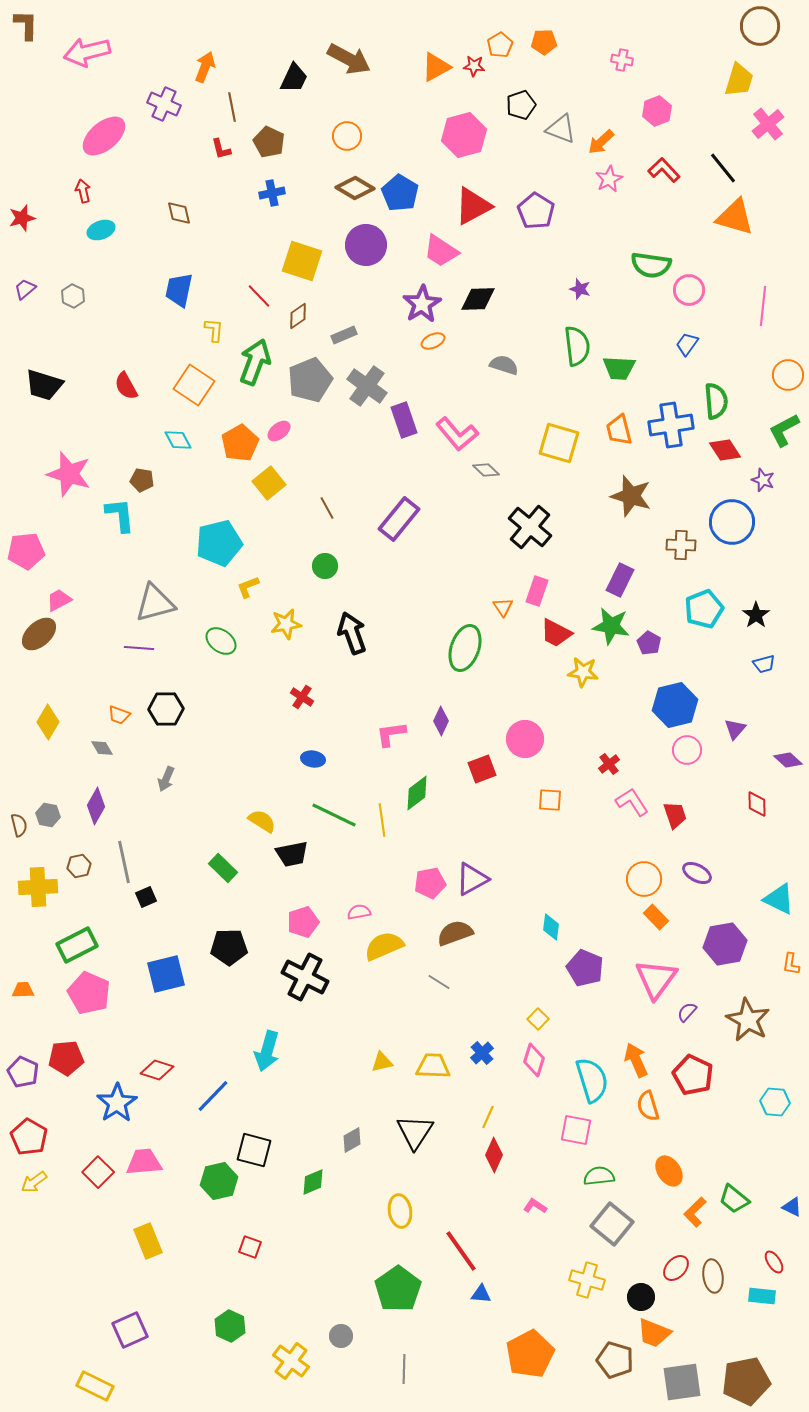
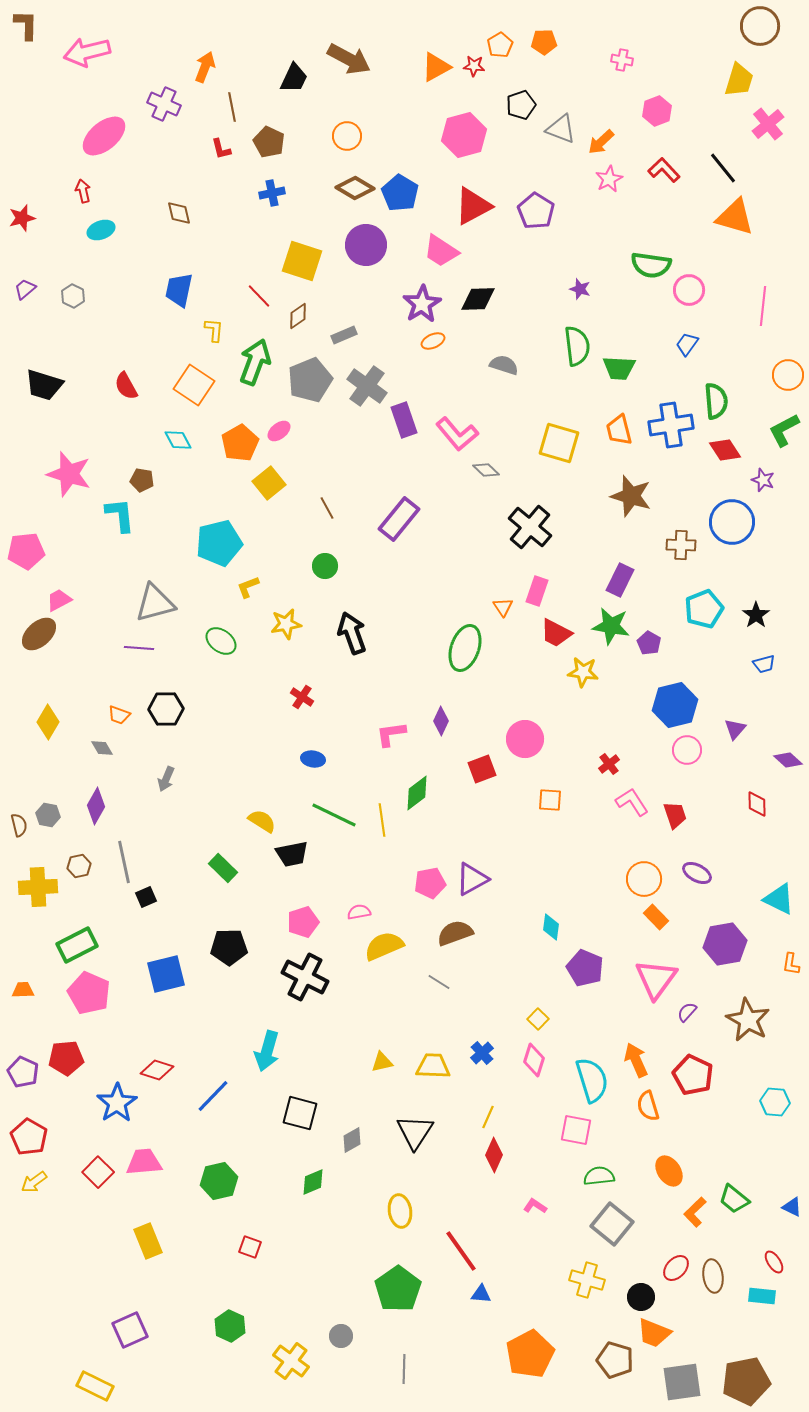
black square at (254, 1150): moved 46 px right, 37 px up
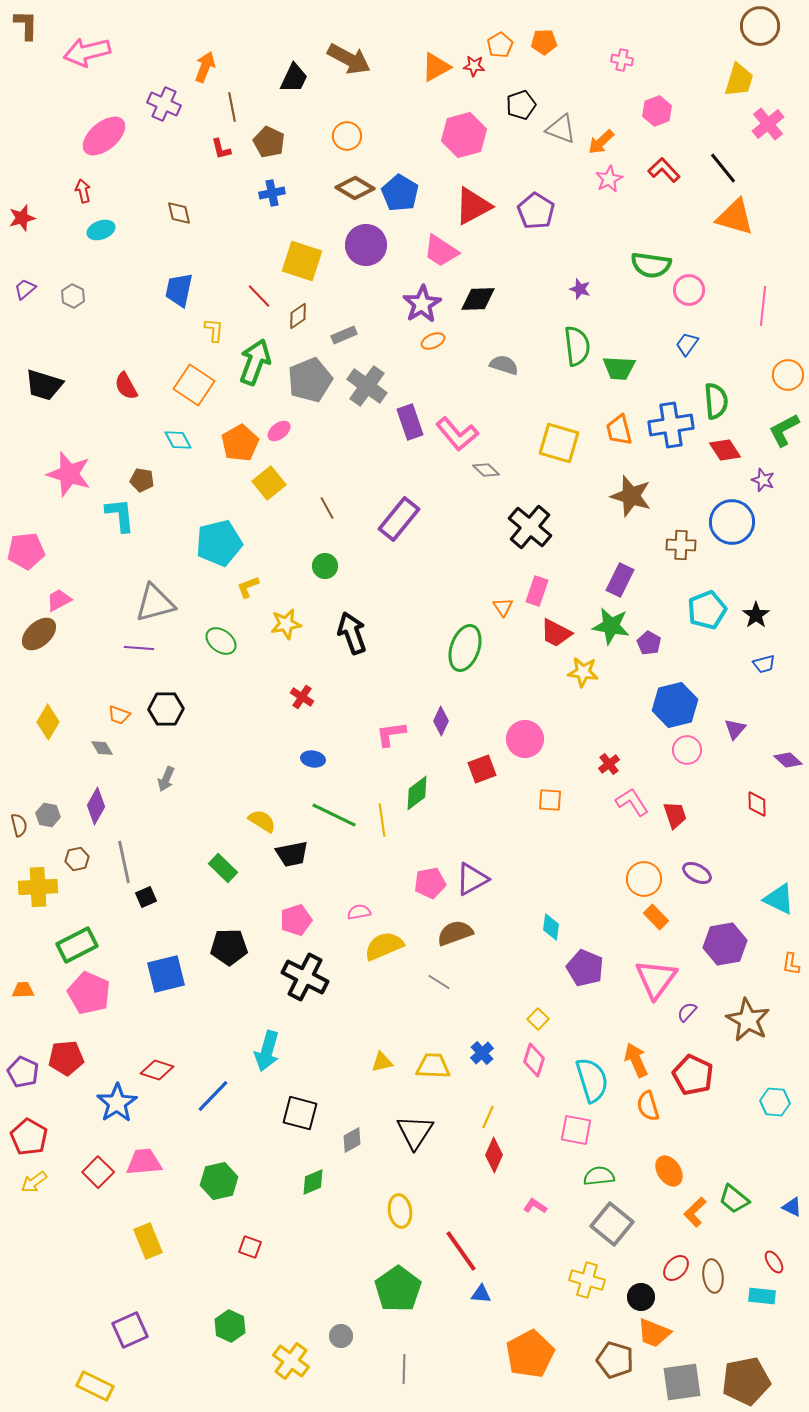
purple rectangle at (404, 420): moved 6 px right, 2 px down
cyan pentagon at (704, 609): moved 3 px right, 1 px down
brown hexagon at (79, 866): moved 2 px left, 7 px up
pink pentagon at (303, 922): moved 7 px left, 2 px up
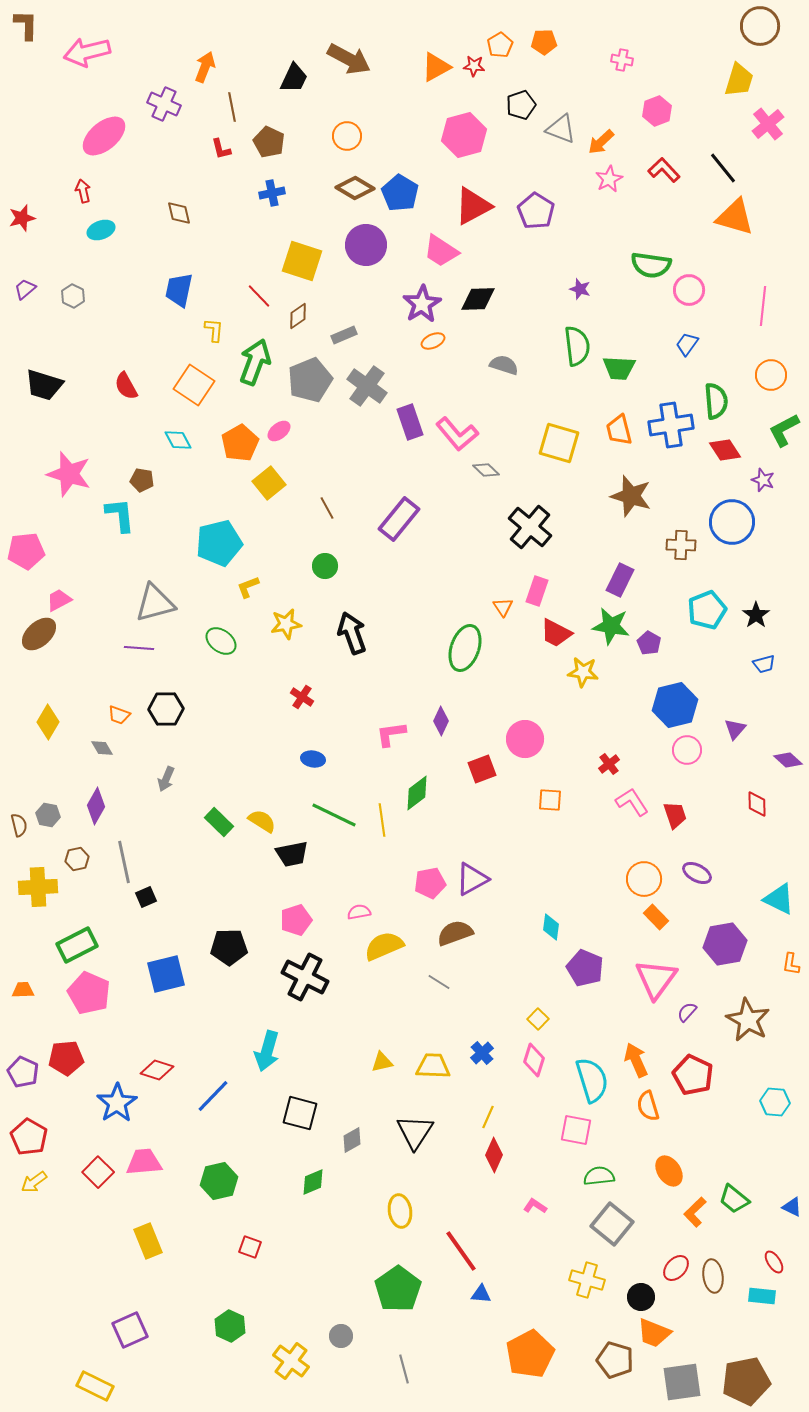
orange circle at (788, 375): moved 17 px left
green rectangle at (223, 868): moved 4 px left, 46 px up
gray line at (404, 1369): rotated 16 degrees counterclockwise
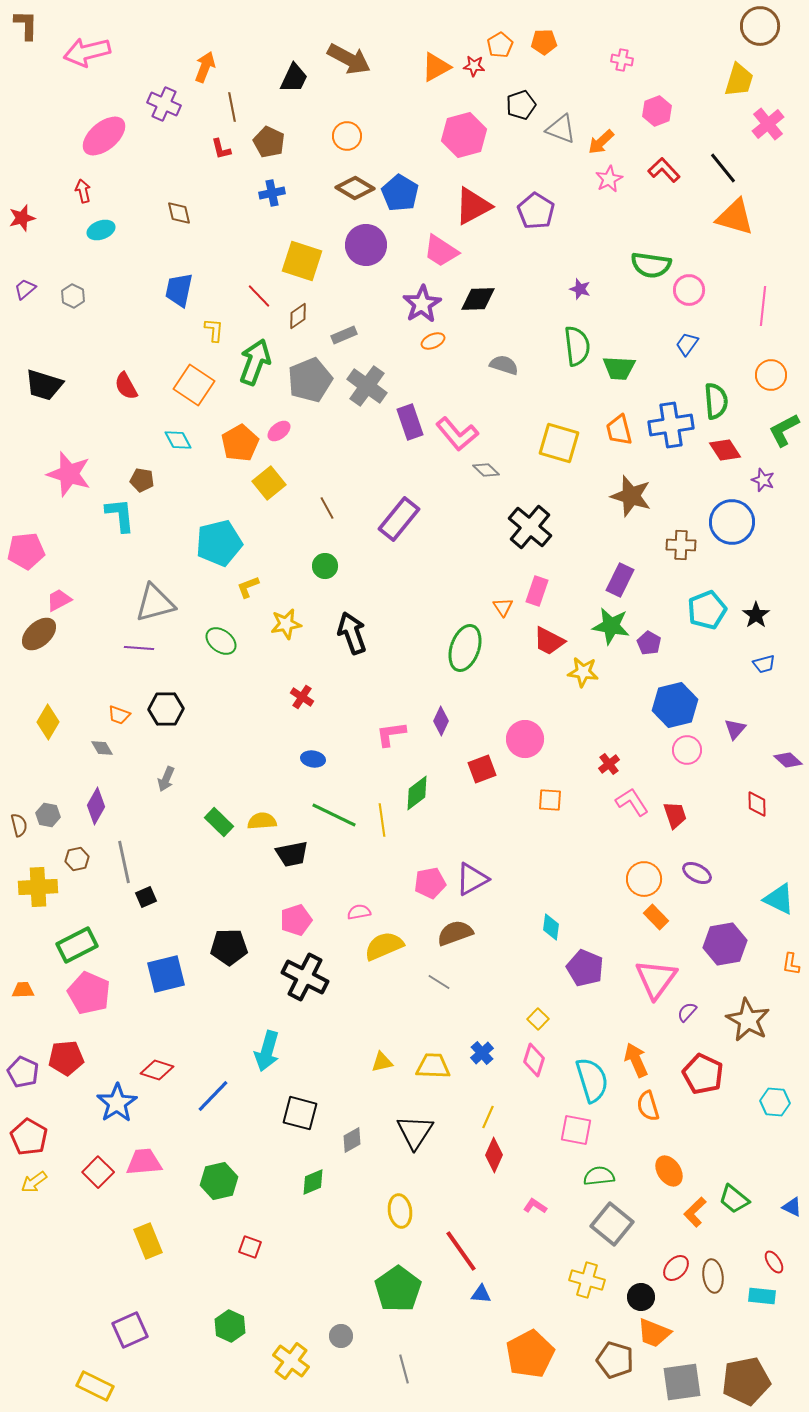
red trapezoid at (556, 633): moved 7 px left, 8 px down
yellow semicircle at (262, 821): rotated 36 degrees counterclockwise
red pentagon at (693, 1075): moved 10 px right, 1 px up
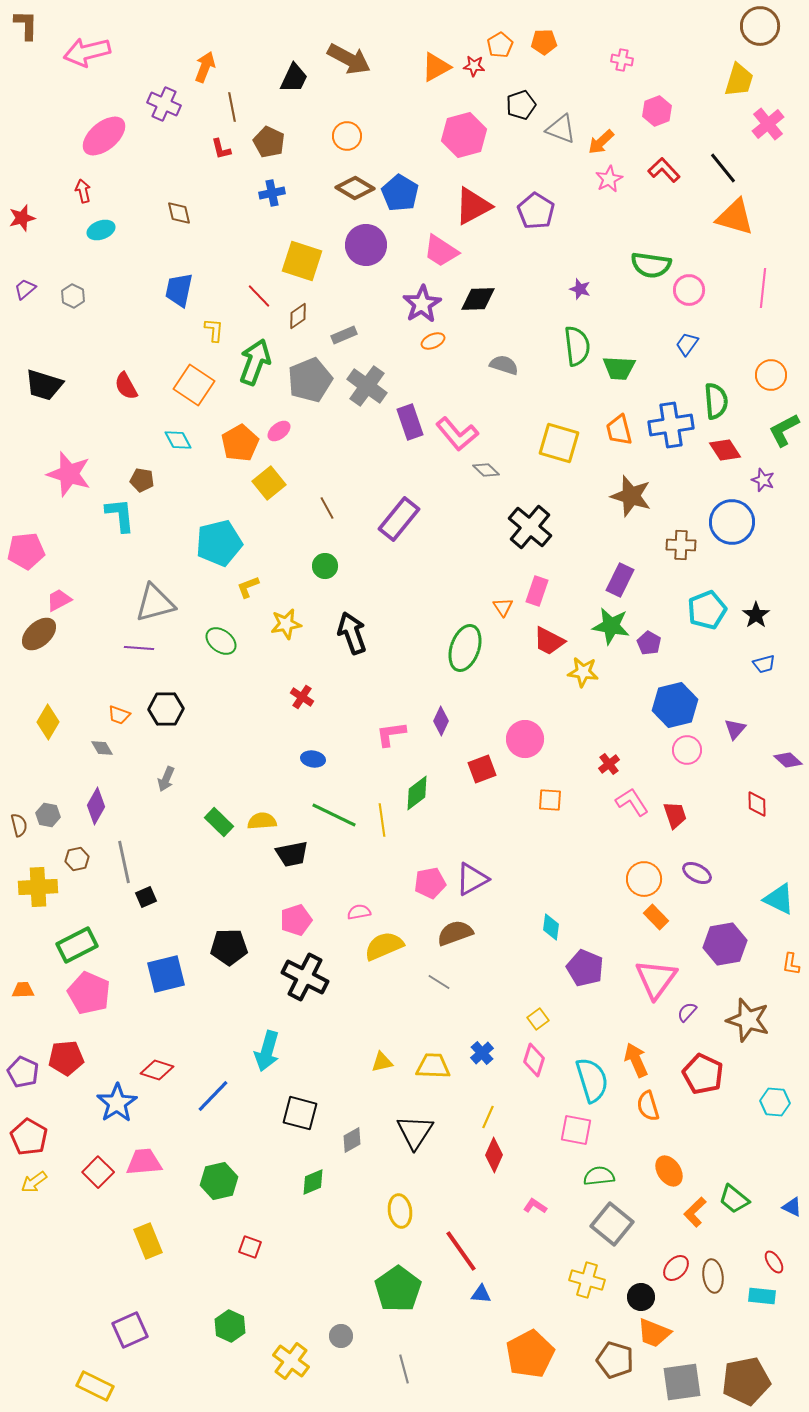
pink line at (763, 306): moved 18 px up
yellow square at (538, 1019): rotated 10 degrees clockwise
brown star at (748, 1020): rotated 12 degrees counterclockwise
